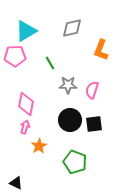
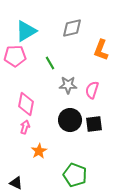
orange star: moved 5 px down
green pentagon: moved 13 px down
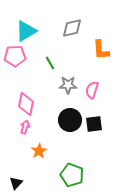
orange L-shape: rotated 25 degrees counterclockwise
green pentagon: moved 3 px left
black triangle: rotated 48 degrees clockwise
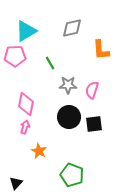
black circle: moved 1 px left, 3 px up
orange star: rotated 14 degrees counterclockwise
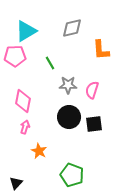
pink diamond: moved 3 px left, 3 px up
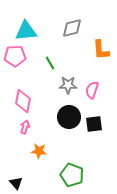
cyan triangle: rotated 25 degrees clockwise
orange star: rotated 21 degrees counterclockwise
black triangle: rotated 24 degrees counterclockwise
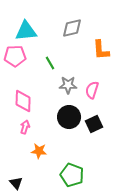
pink diamond: rotated 10 degrees counterclockwise
black square: rotated 18 degrees counterclockwise
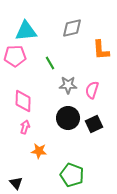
black circle: moved 1 px left, 1 px down
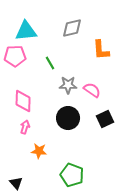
pink semicircle: rotated 108 degrees clockwise
black square: moved 11 px right, 5 px up
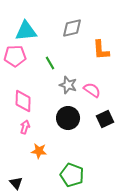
gray star: rotated 18 degrees clockwise
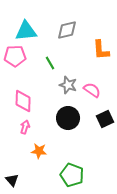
gray diamond: moved 5 px left, 2 px down
black triangle: moved 4 px left, 3 px up
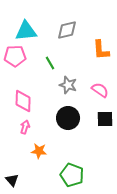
pink semicircle: moved 8 px right
black square: rotated 24 degrees clockwise
